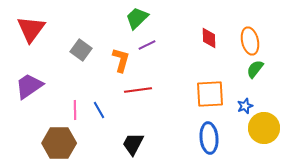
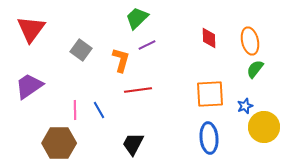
yellow circle: moved 1 px up
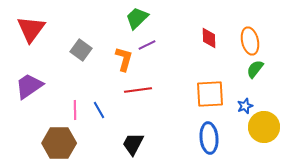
orange L-shape: moved 3 px right, 1 px up
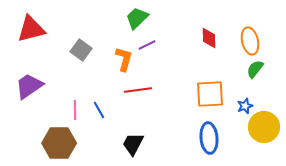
red triangle: rotated 40 degrees clockwise
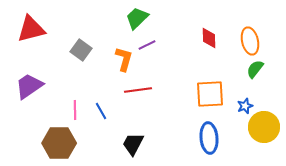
blue line: moved 2 px right, 1 px down
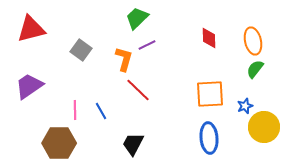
orange ellipse: moved 3 px right
red line: rotated 52 degrees clockwise
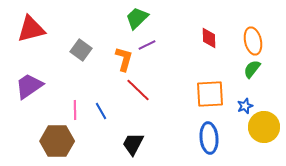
green semicircle: moved 3 px left
brown hexagon: moved 2 px left, 2 px up
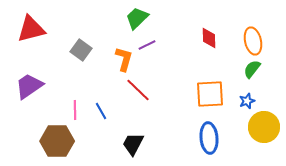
blue star: moved 2 px right, 5 px up
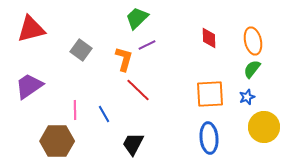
blue star: moved 4 px up
blue line: moved 3 px right, 3 px down
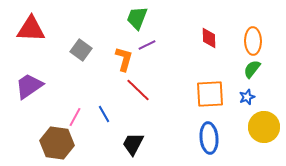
green trapezoid: rotated 25 degrees counterclockwise
red triangle: rotated 16 degrees clockwise
orange ellipse: rotated 12 degrees clockwise
pink line: moved 7 px down; rotated 30 degrees clockwise
brown hexagon: moved 2 px down; rotated 8 degrees clockwise
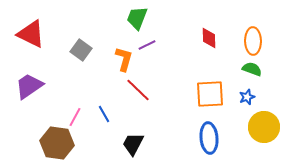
red triangle: moved 5 px down; rotated 24 degrees clockwise
green semicircle: rotated 72 degrees clockwise
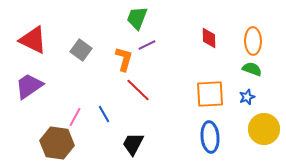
red triangle: moved 2 px right, 6 px down
yellow circle: moved 2 px down
blue ellipse: moved 1 px right, 1 px up
